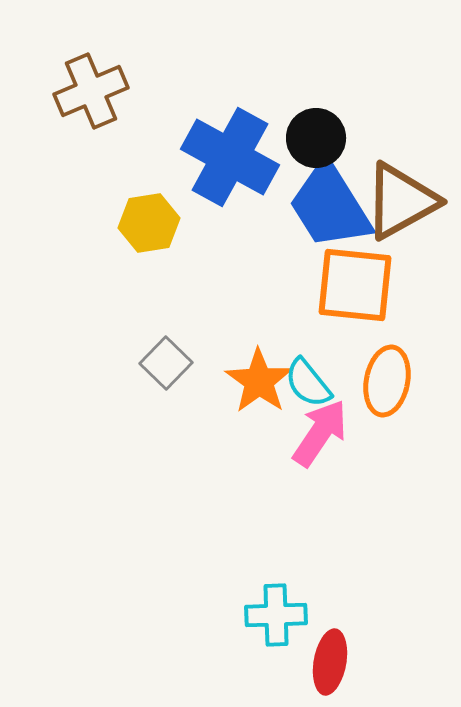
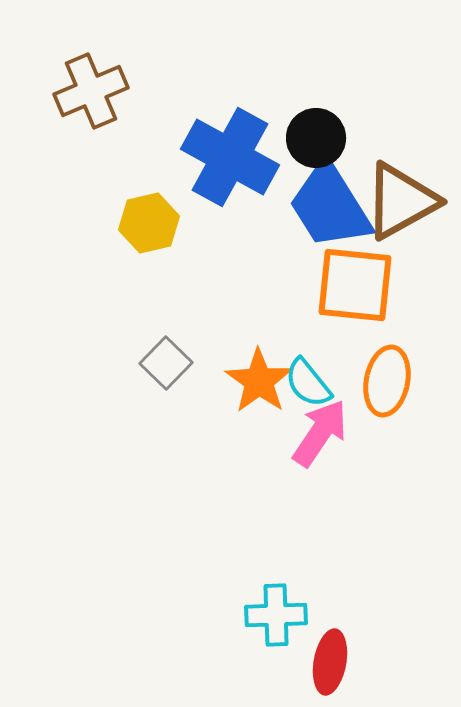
yellow hexagon: rotated 4 degrees counterclockwise
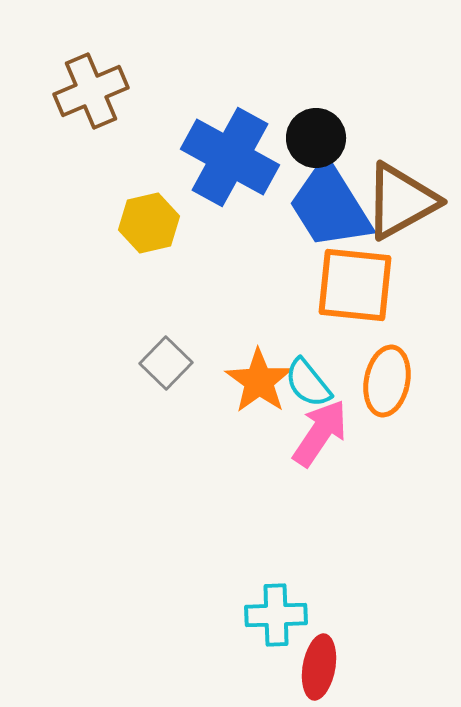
red ellipse: moved 11 px left, 5 px down
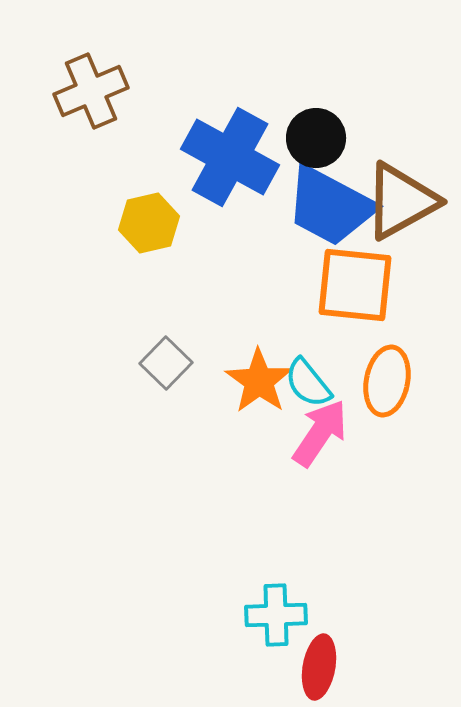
blue trapezoid: rotated 30 degrees counterclockwise
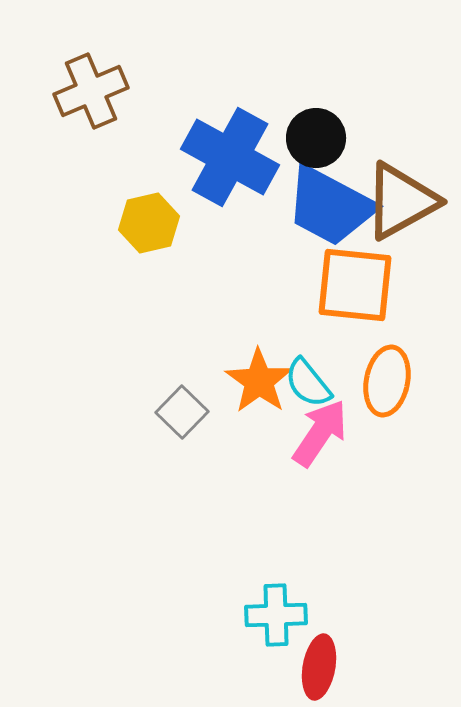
gray square: moved 16 px right, 49 px down
